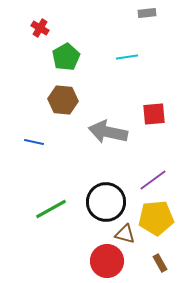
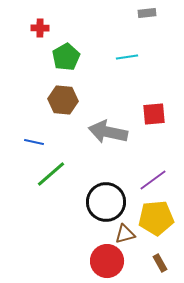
red cross: rotated 30 degrees counterclockwise
green line: moved 35 px up; rotated 12 degrees counterclockwise
brown triangle: rotated 30 degrees counterclockwise
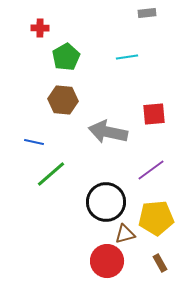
purple line: moved 2 px left, 10 px up
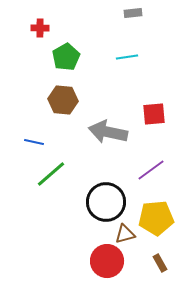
gray rectangle: moved 14 px left
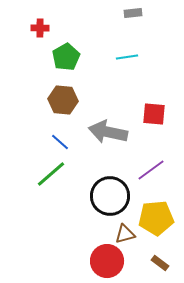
red square: rotated 10 degrees clockwise
blue line: moved 26 px right; rotated 30 degrees clockwise
black circle: moved 4 px right, 6 px up
brown rectangle: rotated 24 degrees counterclockwise
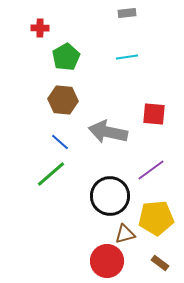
gray rectangle: moved 6 px left
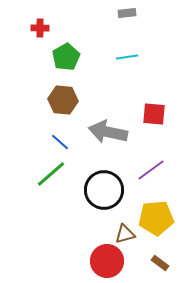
black circle: moved 6 px left, 6 px up
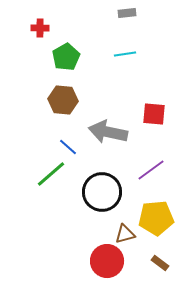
cyan line: moved 2 px left, 3 px up
blue line: moved 8 px right, 5 px down
black circle: moved 2 px left, 2 px down
